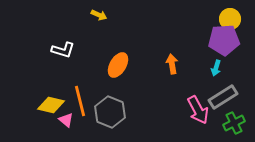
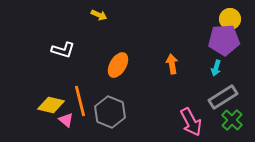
pink arrow: moved 7 px left, 12 px down
green cross: moved 2 px left, 3 px up; rotated 20 degrees counterclockwise
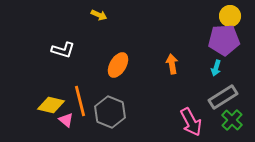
yellow circle: moved 3 px up
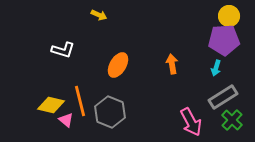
yellow circle: moved 1 px left
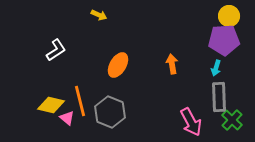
white L-shape: moved 7 px left; rotated 50 degrees counterclockwise
gray rectangle: moved 4 px left; rotated 60 degrees counterclockwise
pink triangle: moved 1 px right, 2 px up
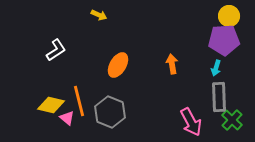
orange line: moved 1 px left
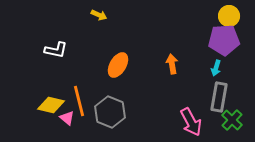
white L-shape: rotated 45 degrees clockwise
gray rectangle: rotated 12 degrees clockwise
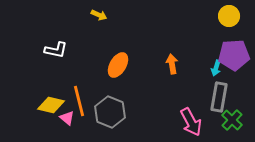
purple pentagon: moved 10 px right, 15 px down
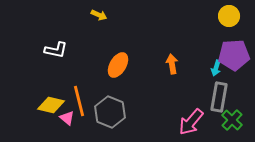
pink arrow: rotated 68 degrees clockwise
